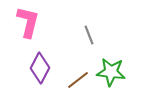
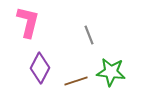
brown line: moved 2 px left, 1 px down; rotated 20 degrees clockwise
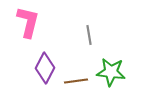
gray line: rotated 12 degrees clockwise
purple diamond: moved 5 px right
brown line: rotated 10 degrees clockwise
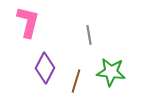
brown line: rotated 65 degrees counterclockwise
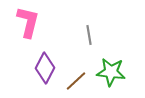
brown line: rotated 30 degrees clockwise
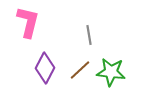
brown line: moved 4 px right, 11 px up
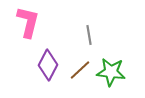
purple diamond: moved 3 px right, 3 px up
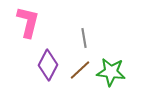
gray line: moved 5 px left, 3 px down
